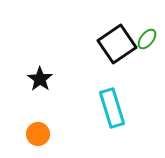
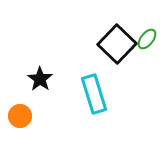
black square: rotated 12 degrees counterclockwise
cyan rectangle: moved 18 px left, 14 px up
orange circle: moved 18 px left, 18 px up
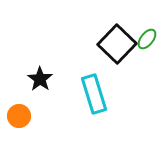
orange circle: moved 1 px left
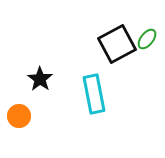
black square: rotated 18 degrees clockwise
cyan rectangle: rotated 6 degrees clockwise
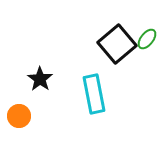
black square: rotated 12 degrees counterclockwise
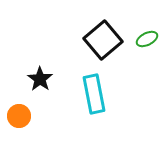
green ellipse: rotated 25 degrees clockwise
black square: moved 14 px left, 4 px up
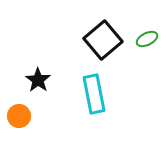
black star: moved 2 px left, 1 px down
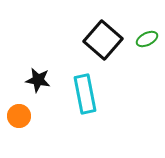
black square: rotated 9 degrees counterclockwise
black star: rotated 25 degrees counterclockwise
cyan rectangle: moved 9 px left
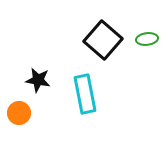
green ellipse: rotated 20 degrees clockwise
orange circle: moved 3 px up
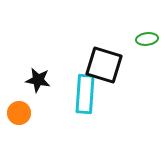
black square: moved 1 px right, 25 px down; rotated 24 degrees counterclockwise
cyan rectangle: rotated 15 degrees clockwise
